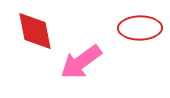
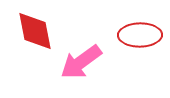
red ellipse: moved 7 px down
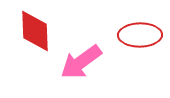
red diamond: rotated 9 degrees clockwise
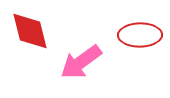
red diamond: moved 5 px left; rotated 12 degrees counterclockwise
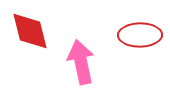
pink arrow: rotated 114 degrees clockwise
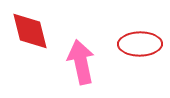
red ellipse: moved 9 px down
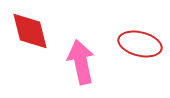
red ellipse: rotated 15 degrees clockwise
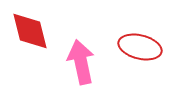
red ellipse: moved 3 px down
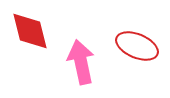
red ellipse: moved 3 px left, 1 px up; rotated 9 degrees clockwise
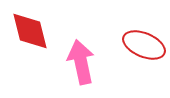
red ellipse: moved 7 px right, 1 px up
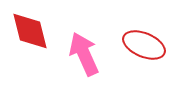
pink arrow: moved 3 px right, 8 px up; rotated 12 degrees counterclockwise
